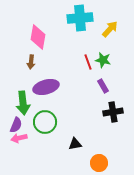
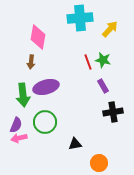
green arrow: moved 8 px up
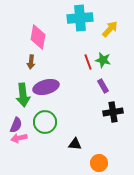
black triangle: rotated 16 degrees clockwise
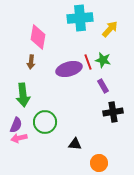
purple ellipse: moved 23 px right, 18 px up
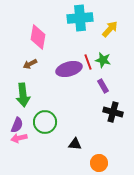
brown arrow: moved 1 px left, 2 px down; rotated 56 degrees clockwise
black cross: rotated 24 degrees clockwise
purple semicircle: moved 1 px right
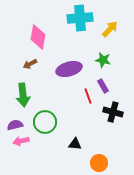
red line: moved 34 px down
purple semicircle: moved 2 px left; rotated 126 degrees counterclockwise
pink arrow: moved 2 px right, 3 px down
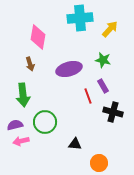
brown arrow: rotated 80 degrees counterclockwise
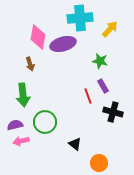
green star: moved 3 px left, 1 px down
purple ellipse: moved 6 px left, 25 px up
black triangle: rotated 32 degrees clockwise
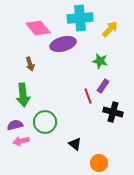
pink diamond: moved 9 px up; rotated 50 degrees counterclockwise
purple rectangle: rotated 64 degrees clockwise
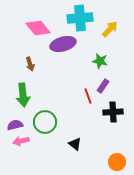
black cross: rotated 18 degrees counterclockwise
orange circle: moved 18 px right, 1 px up
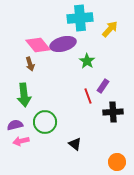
pink diamond: moved 17 px down
green star: moved 13 px left; rotated 21 degrees clockwise
green arrow: moved 1 px right
